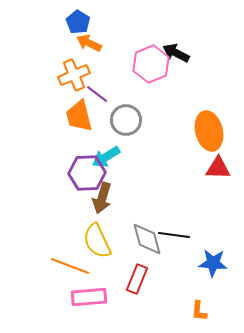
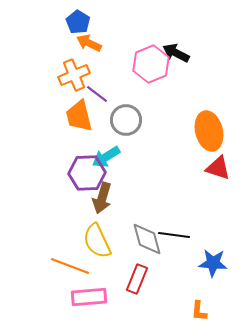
red triangle: rotated 16 degrees clockwise
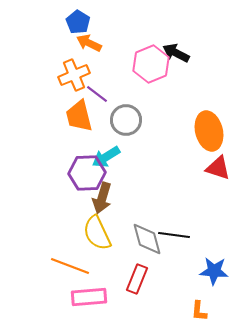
yellow semicircle: moved 8 px up
blue star: moved 1 px right, 8 px down
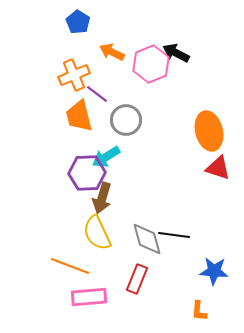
orange arrow: moved 23 px right, 9 px down
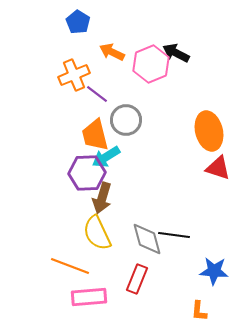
orange trapezoid: moved 16 px right, 19 px down
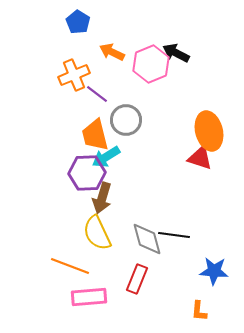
red triangle: moved 18 px left, 10 px up
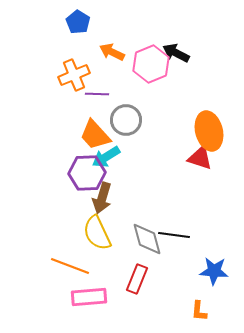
purple line: rotated 35 degrees counterclockwise
orange trapezoid: rotated 28 degrees counterclockwise
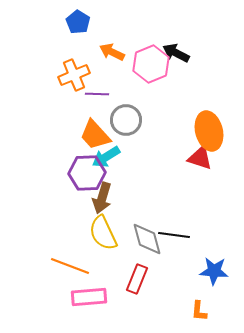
yellow semicircle: moved 6 px right
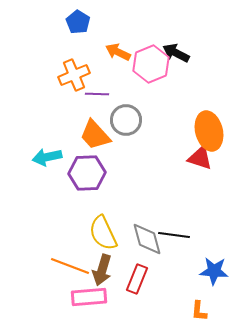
orange arrow: moved 6 px right
cyan arrow: moved 59 px left; rotated 20 degrees clockwise
brown arrow: moved 72 px down
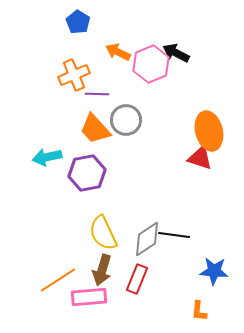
orange trapezoid: moved 6 px up
purple hexagon: rotated 9 degrees counterclockwise
gray diamond: rotated 72 degrees clockwise
orange line: moved 12 px left, 14 px down; rotated 54 degrees counterclockwise
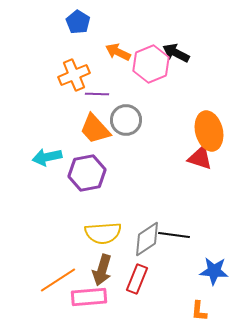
yellow semicircle: rotated 69 degrees counterclockwise
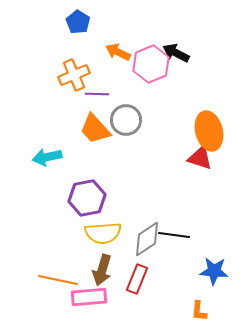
purple hexagon: moved 25 px down
orange line: rotated 45 degrees clockwise
